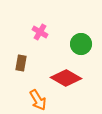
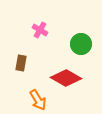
pink cross: moved 2 px up
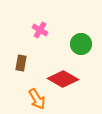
red diamond: moved 3 px left, 1 px down
orange arrow: moved 1 px left, 1 px up
